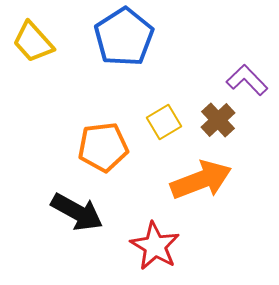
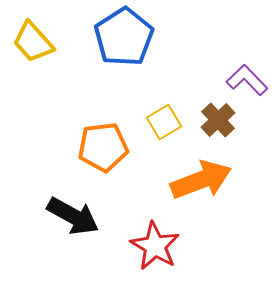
black arrow: moved 4 px left, 4 px down
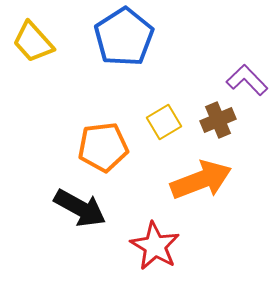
brown cross: rotated 20 degrees clockwise
black arrow: moved 7 px right, 8 px up
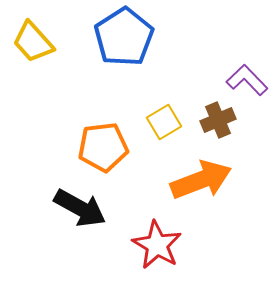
red star: moved 2 px right, 1 px up
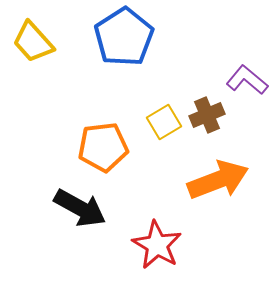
purple L-shape: rotated 6 degrees counterclockwise
brown cross: moved 11 px left, 5 px up
orange arrow: moved 17 px right
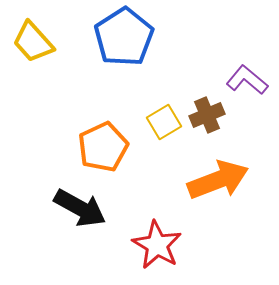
orange pentagon: rotated 18 degrees counterclockwise
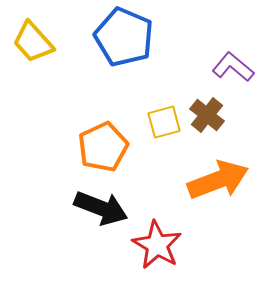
blue pentagon: rotated 16 degrees counterclockwise
purple L-shape: moved 14 px left, 13 px up
brown cross: rotated 28 degrees counterclockwise
yellow square: rotated 16 degrees clockwise
black arrow: moved 21 px right; rotated 8 degrees counterclockwise
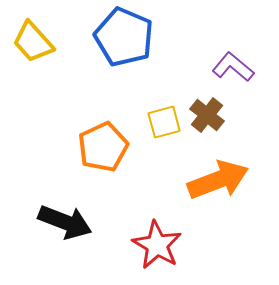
black arrow: moved 36 px left, 14 px down
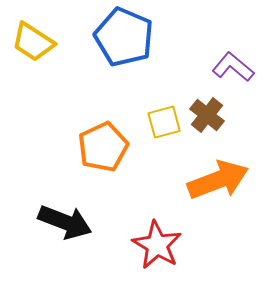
yellow trapezoid: rotated 15 degrees counterclockwise
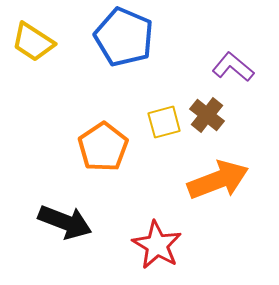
orange pentagon: rotated 9 degrees counterclockwise
